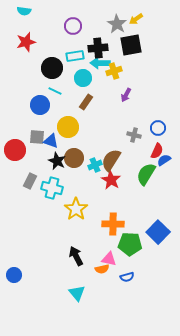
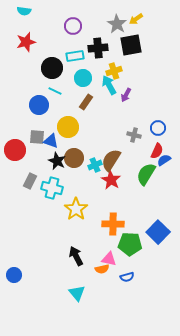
cyan arrow at (100, 63): moved 9 px right, 22 px down; rotated 60 degrees clockwise
blue circle at (40, 105): moved 1 px left
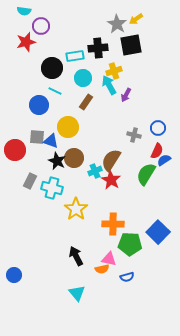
purple circle at (73, 26): moved 32 px left
cyan cross at (95, 165): moved 6 px down
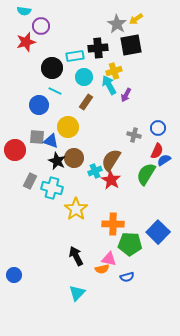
cyan circle at (83, 78): moved 1 px right, 1 px up
cyan triangle at (77, 293): rotated 24 degrees clockwise
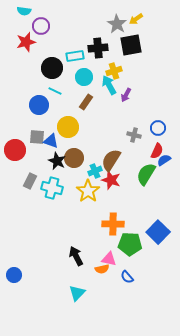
red star at (111, 180): rotated 12 degrees counterclockwise
yellow star at (76, 209): moved 12 px right, 18 px up
blue semicircle at (127, 277): rotated 64 degrees clockwise
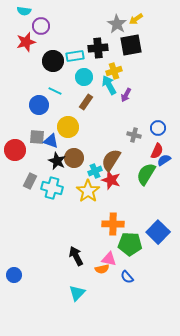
black circle at (52, 68): moved 1 px right, 7 px up
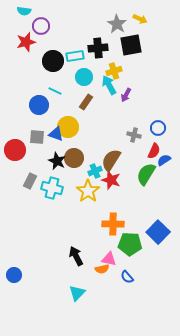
yellow arrow at (136, 19): moved 4 px right; rotated 120 degrees counterclockwise
blue triangle at (51, 141): moved 5 px right, 7 px up
red semicircle at (157, 151): moved 3 px left
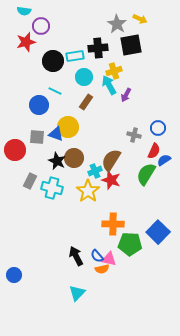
blue semicircle at (127, 277): moved 30 px left, 21 px up
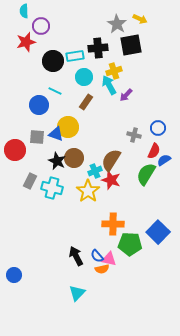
cyan semicircle at (24, 11): rotated 80 degrees clockwise
purple arrow at (126, 95): rotated 16 degrees clockwise
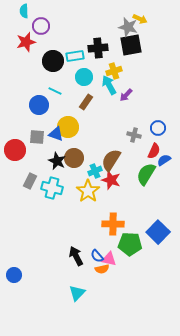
gray star at (117, 24): moved 11 px right, 3 px down; rotated 18 degrees counterclockwise
